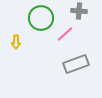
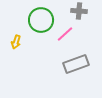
green circle: moved 2 px down
yellow arrow: rotated 16 degrees clockwise
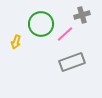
gray cross: moved 3 px right, 4 px down; rotated 21 degrees counterclockwise
green circle: moved 4 px down
gray rectangle: moved 4 px left, 2 px up
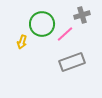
green circle: moved 1 px right
yellow arrow: moved 6 px right
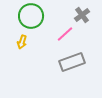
gray cross: rotated 21 degrees counterclockwise
green circle: moved 11 px left, 8 px up
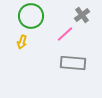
gray rectangle: moved 1 px right, 1 px down; rotated 25 degrees clockwise
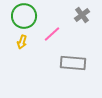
green circle: moved 7 px left
pink line: moved 13 px left
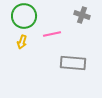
gray cross: rotated 35 degrees counterclockwise
pink line: rotated 30 degrees clockwise
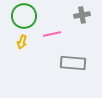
gray cross: rotated 28 degrees counterclockwise
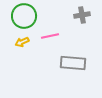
pink line: moved 2 px left, 2 px down
yellow arrow: rotated 48 degrees clockwise
